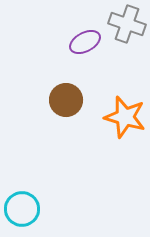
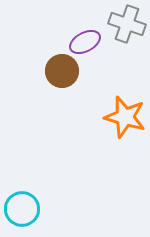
brown circle: moved 4 px left, 29 px up
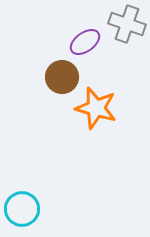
purple ellipse: rotated 8 degrees counterclockwise
brown circle: moved 6 px down
orange star: moved 29 px left, 9 px up
